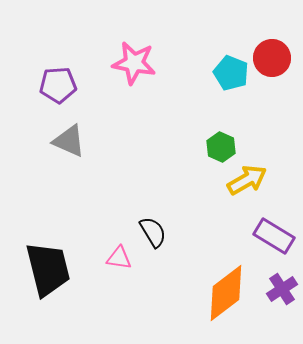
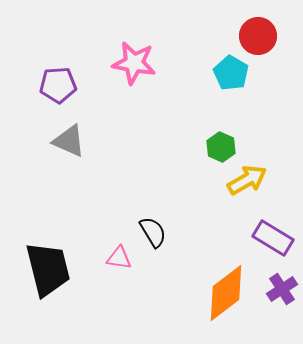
red circle: moved 14 px left, 22 px up
cyan pentagon: rotated 8 degrees clockwise
purple rectangle: moved 1 px left, 2 px down
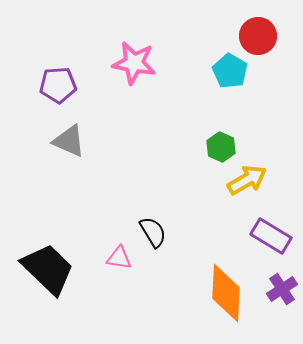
cyan pentagon: moved 1 px left, 2 px up
purple rectangle: moved 2 px left, 2 px up
black trapezoid: rotated 32 degrees counterclockwise
orange diamond: rotated 50 degrees counterclockwise
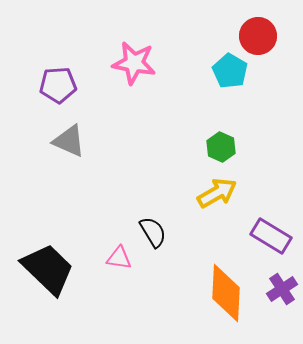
yellow arrow: moved 30 px left, 13 px down
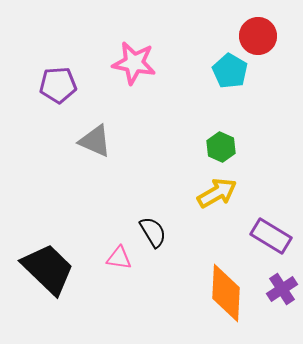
gray triangle: moved 26 px right
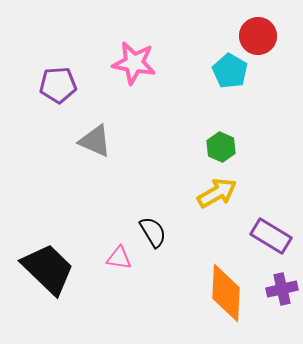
purple cross: rotated 20 degrees clockwise
